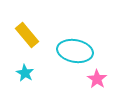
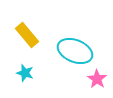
cyan ellipse: rotated 12 degrees clockwise
cyan star: rotated 12 degrees counterclockwise
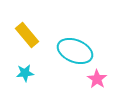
cyan star: rotated 24 degrees counterclockwise
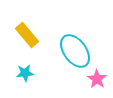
cyan ellipse: rotated 32 degrees clockwise
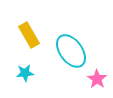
yellow rectangle: moved 2 px right; rotated 10 degrees clockwise
cyan ellipse: moved 4 px left
